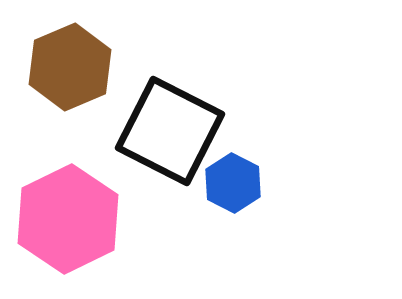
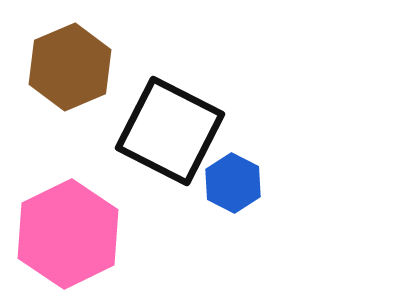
pink hexagon: moved 15 px down
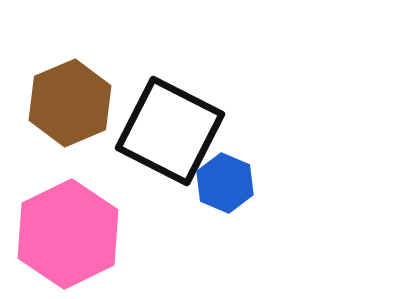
brown hexagon: moved 36 px down
blue hexagon: moved 8 px left; rotated 4 degrees counterclockwise
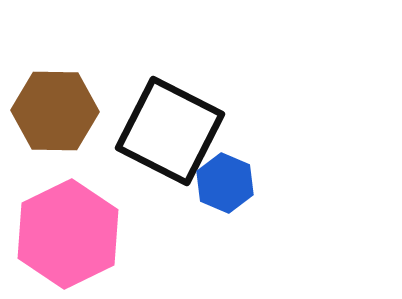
brown hexagon: moved 15 px left, 8 px down; rotated 24 degrees clockwise
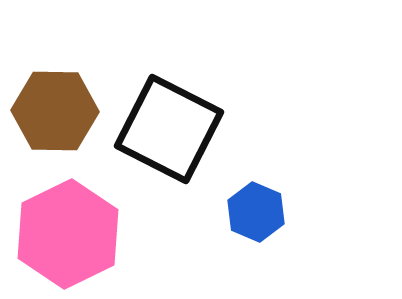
black square: moved 1 px left, 2 px up
blue hexagon: moved 31 px right, 29 px down
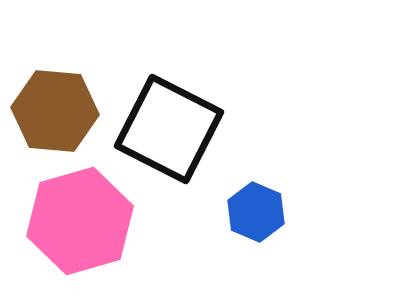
brown hexagon: rotated 4 degrees clockwise
pink hexagon: moved 12 px right, 13 px up; rotated 10 degrees clockwise
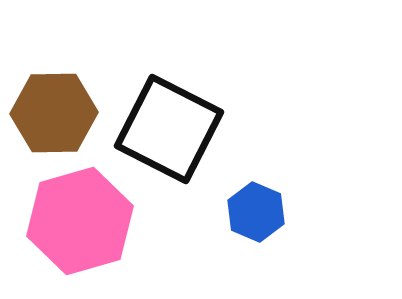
brown hexagon: moved 1 px left, 2 px down; rotated 6 degrees counterclockwise
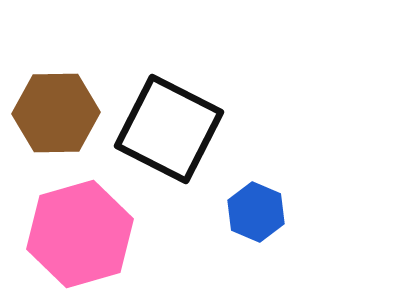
brown hexagon: moved 2 px right
pink hexagon: moved 13 px down
